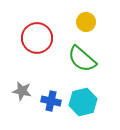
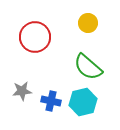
yellow circle: moved 2 px right, 1 px down
red circle: moved 2 px left, 1 px up
green semicircle: moved 6 px right, 8 px down
gray star: rotated 18 degrees counterclockwise
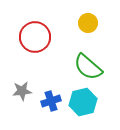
blue cross: rotated 30 degrees counterclockwise
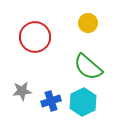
cyan hexagon: rotated 12 degrees counterclockwise
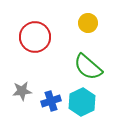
cyan hexagon: moved 1 px left
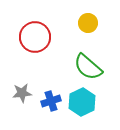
gray star: moved 2 px down
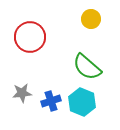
yellow circle: moved 3 px right, 4 px up
red circle: moved 5 px left
green semicircle: moved 1 px left
cyan hexagon: rotated 12 degrees counterclockwise
